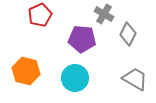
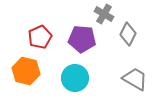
red pentagon: moved 22 px down
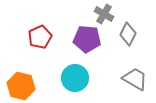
purple pentagon: moved 5 px right
orange hexagon: moved 5 px left, 15 px down
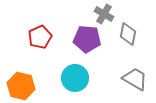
gray diamond: rotated 15 degrees counterclockwise
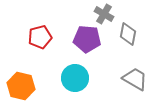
red pentagon: rotated 10 degrees clockwise
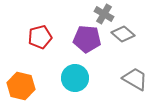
gray diamond: moved 5 px left; rotated 60 degrees counterclockwise
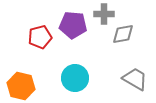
gray cross: rotated 30 degrees counterclockwise
gray diamond: rotated 50 degrees counterclockwise
purple pentagon: moved 14 px left, 14 px up
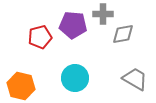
gray cross: moved 1 px left
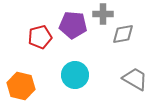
cyan circle: moved 3 px up
